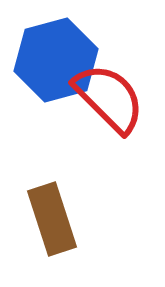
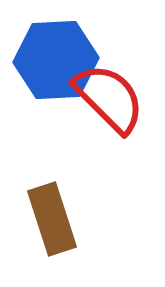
blue hexagon: rotated 12 degrees clockwise
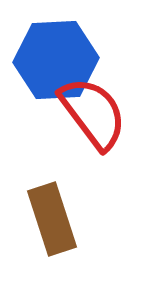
red semicircle: moved 16 px left, 15 px down; rotated 8 degrees clockwise
